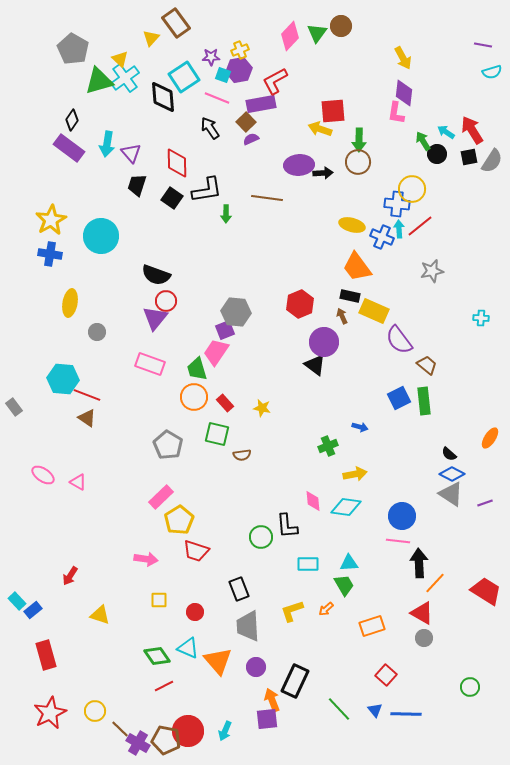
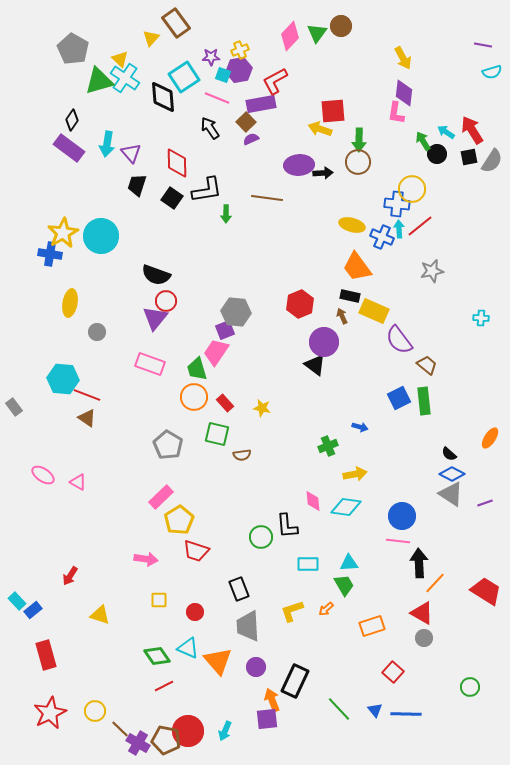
cyan cross at (125, 78): rotated 20 degrees counterclockwise
yellow star at (51, 220): moved 12 px right, 13 px down
red square at (386, 675): moved 7 px right, 3 px up
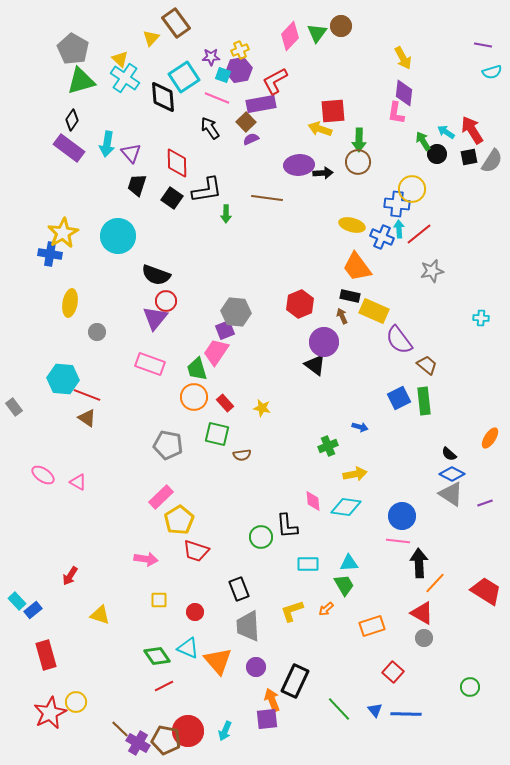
green triangle at (99, 81): moved 18 px left
red line at (420, 226): moved 1 px left, 8 px down
cyan circle at (101, 236): moved 17 px right
gray pentagon at (168, 445): rotated 20 degrees counterclockwise
yellow circle at (95, 711): moved 19 px left, 9 px up
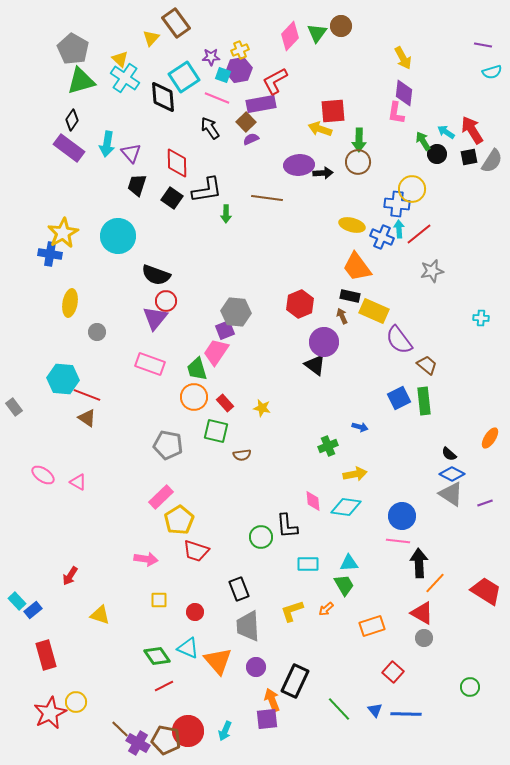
green square at (217, 434): moved 1 px left, 3 px up
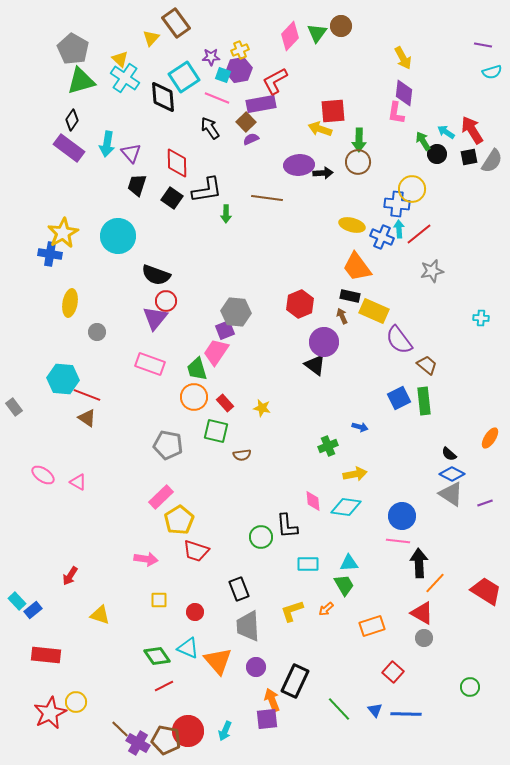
red rectangle at (46, 655): rotated 68 degrees counterclockwise
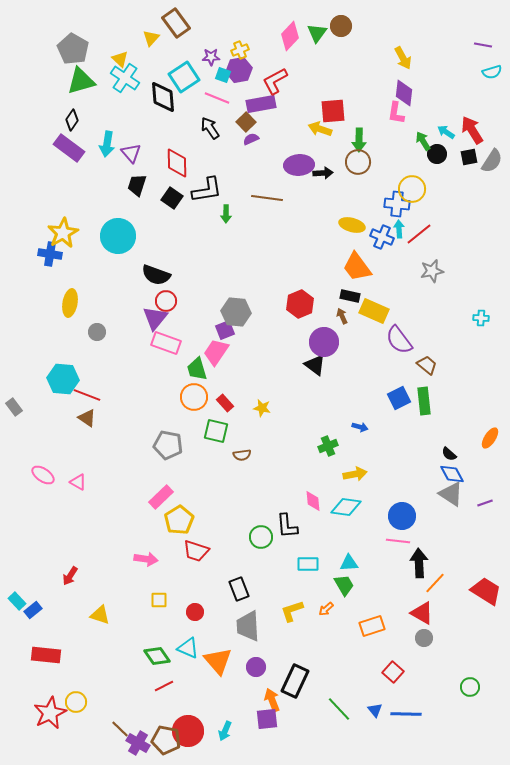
pink rectangle at (150, 364): moved 16 px right, 21 px up
blue diamond at (452, 474): rotated 35 degrees clockwise
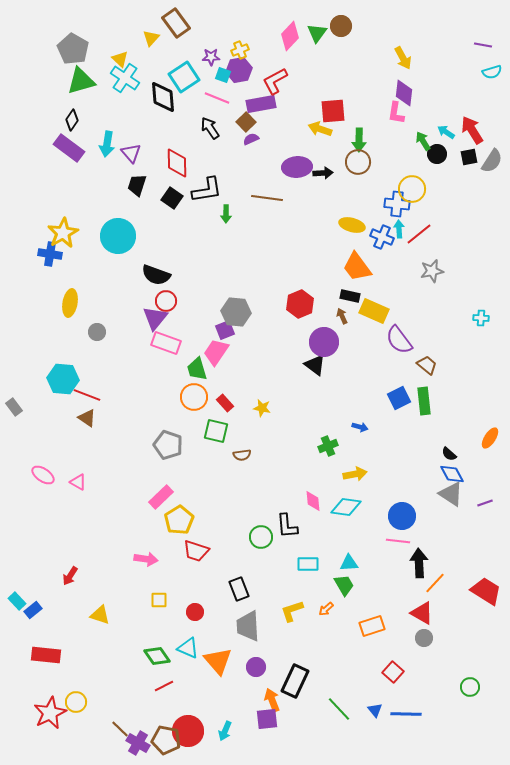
purple ellipse at (299, 165): moved 2 px left, 2 px down
gray pentagon at (168, 445): rotated 8 degrees clockwise
